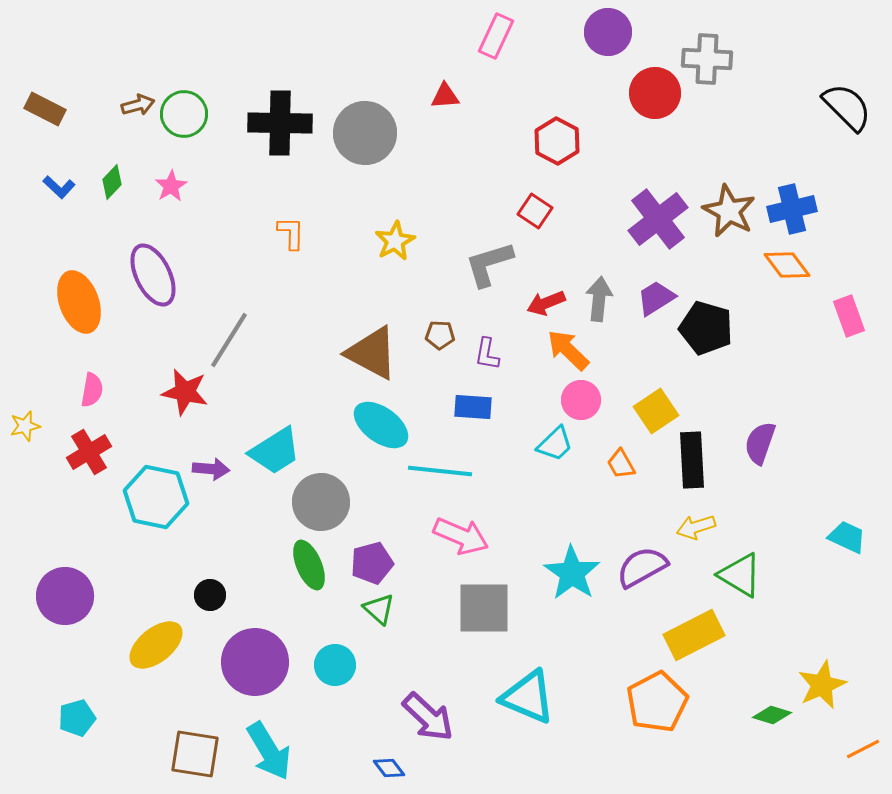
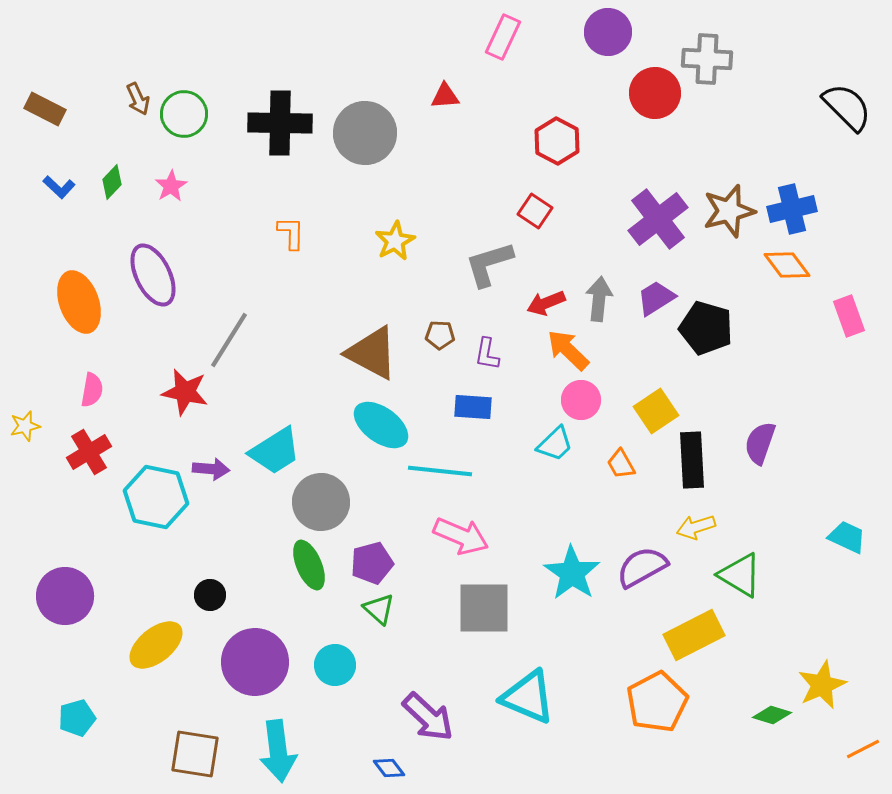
pink rectangle at (496, 36): moved 7 px right, 1 px down
brown arrow at (138, 105): moved 6 px up; rotated 80 degrees clockwise
brown star at (729, 211): rotated 30 degrees clockwise
cyan arrow at (269, 751): moved 9 px right; rotated 24 degrees clockwise
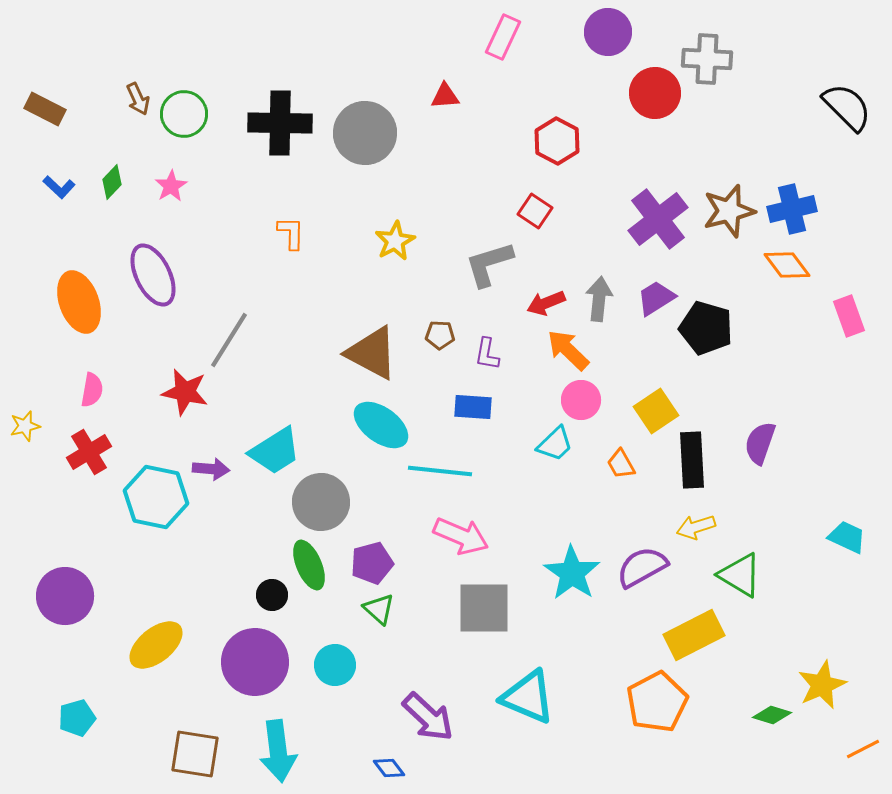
black circle at (210, 595): moved 62 px right
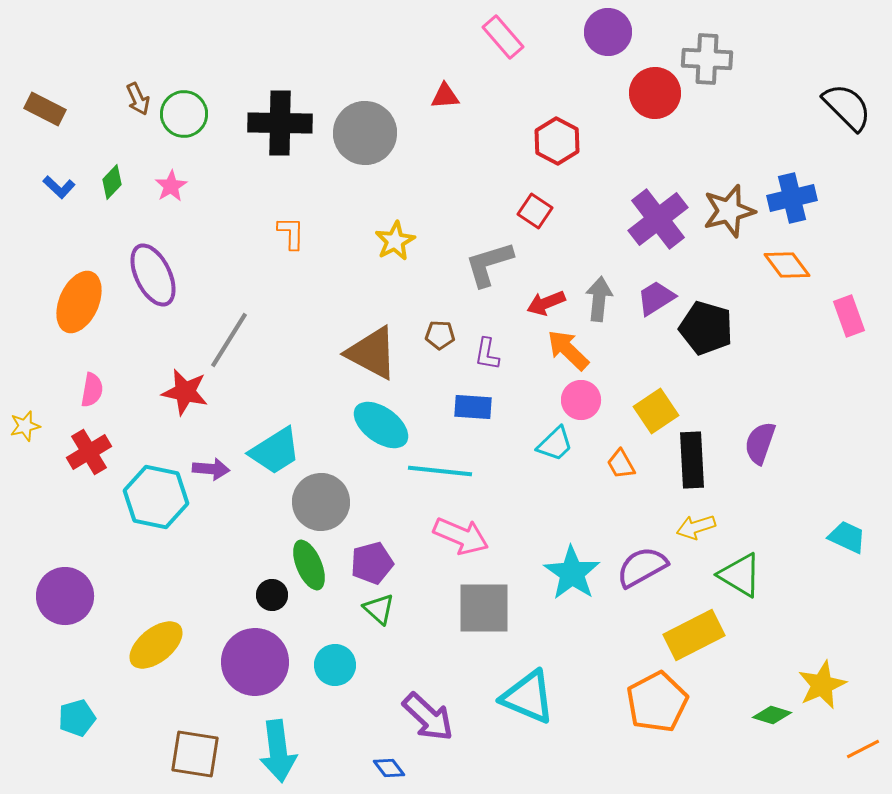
pink rectangle at (503, 37): rotated 66 degrees counterclockwise
blue cross at (792, 209): moved 11 px up
orange ellipse at (79, 302): rotated 44 degrees clockwise
